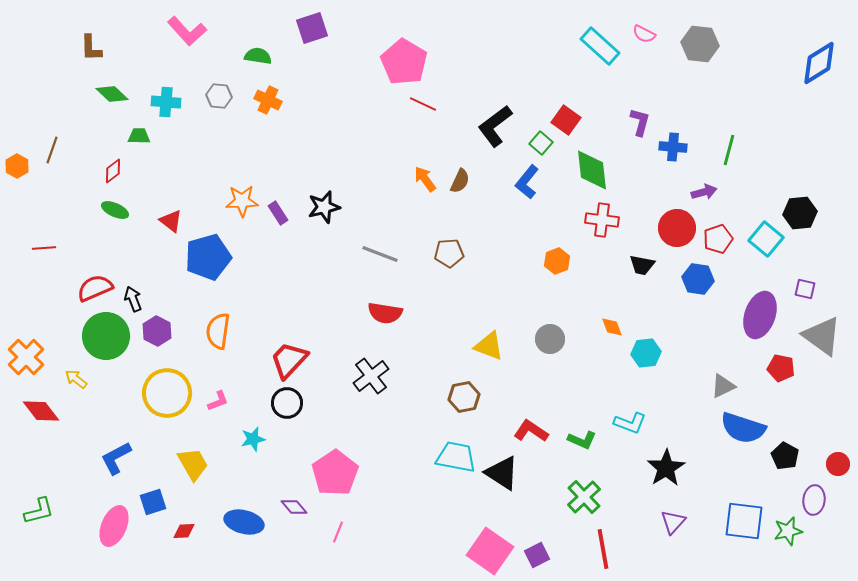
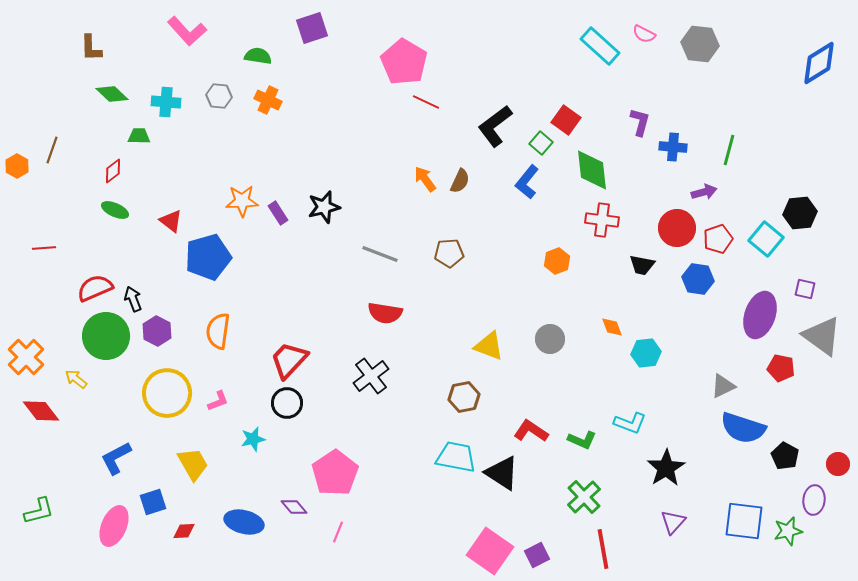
red line at (423, 104): moved 3 px right, 2 px up
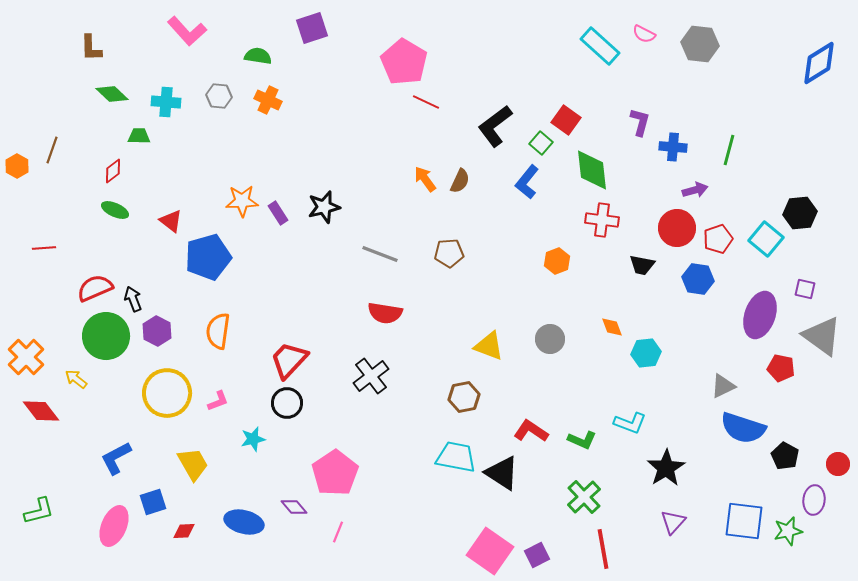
purple arrow at (704, 192): moved 9 px left, 2 px up
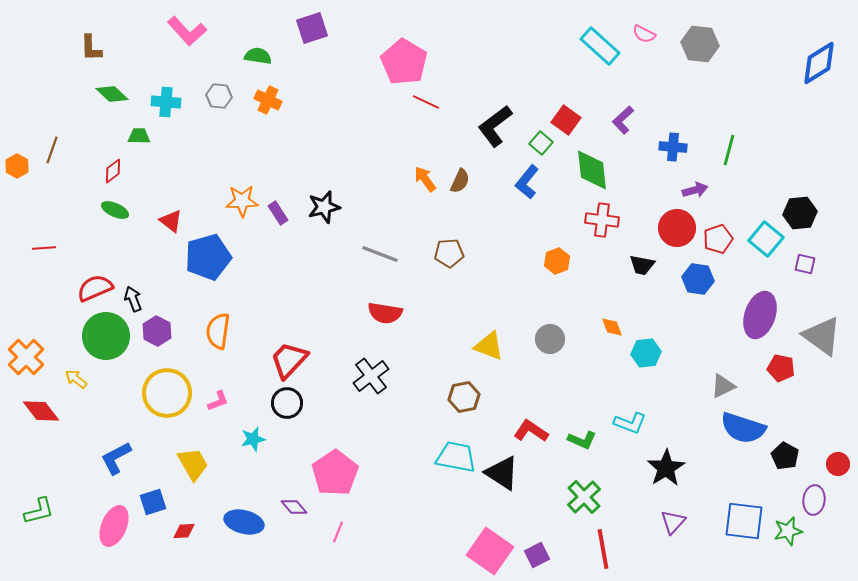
purple L-shape at (640, 122): moved 17 px left, 2 px up; rotated 148 degrees counterclockwise
purple square at (805, 289): moved 25 px up
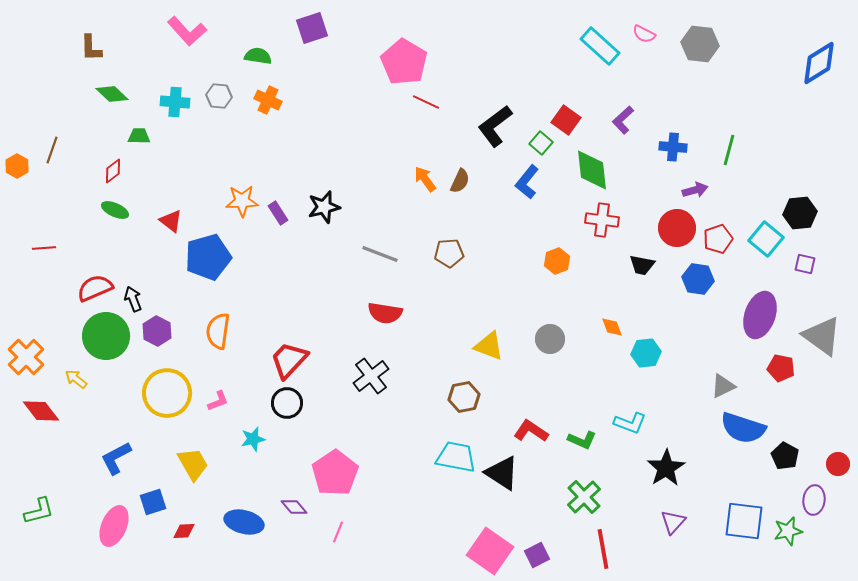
cyan cross at (166, 102): moved 9 px right
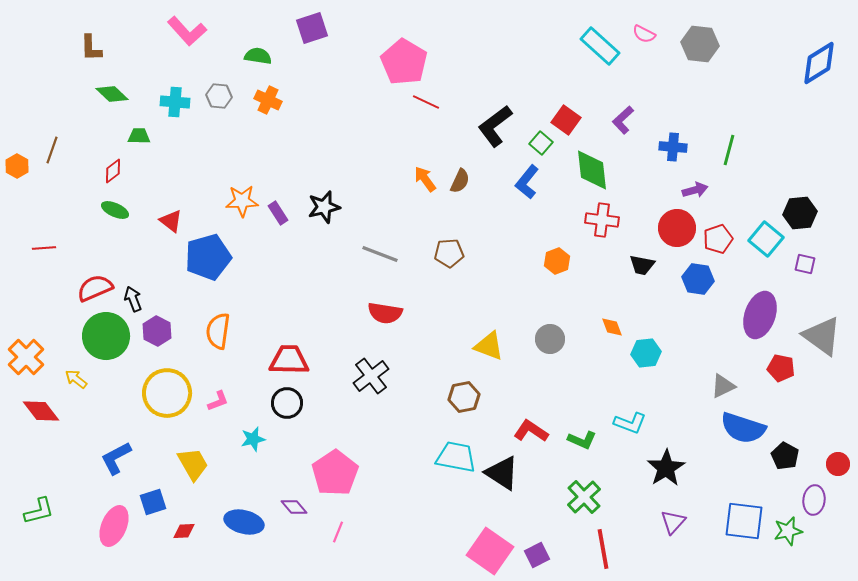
red trapezoid at (289, 360): rotated 48 degrees clockwise
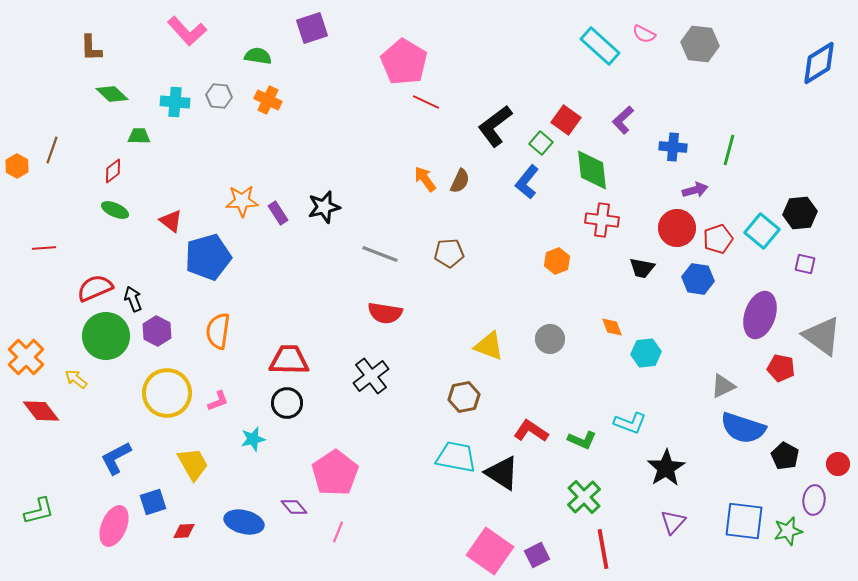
cyan square at (766, 239): moved 4 px left, 8 px up
black trapezoid at (642, 265): moved 3 px down
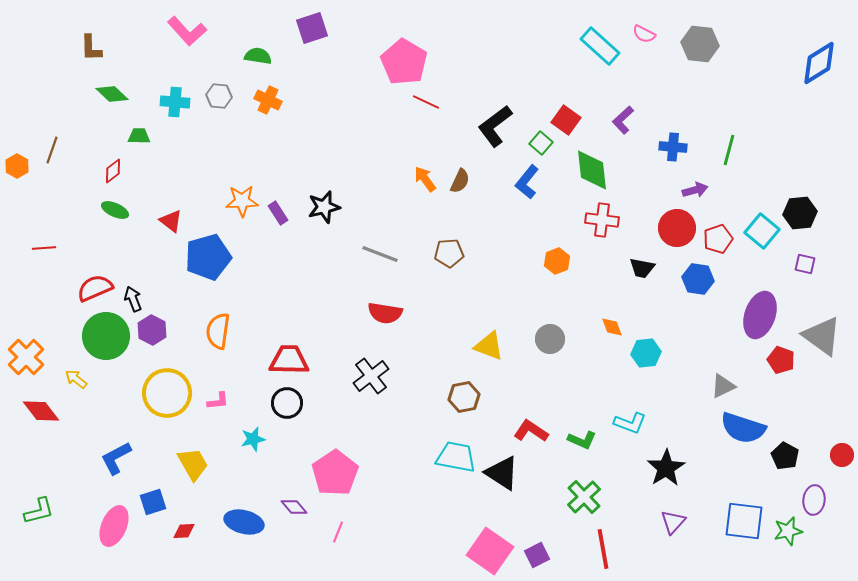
purple hexagon at (157, 331): moved 5 px left, 1 px up
red pentagon at (781, 368): moved 8 px up; rotated 8 degrees clockwise
pink L-shape at (218, 401): rotated 15 degrees clockwise
red circle at (838, 464): moved 4 px right, 9 px up
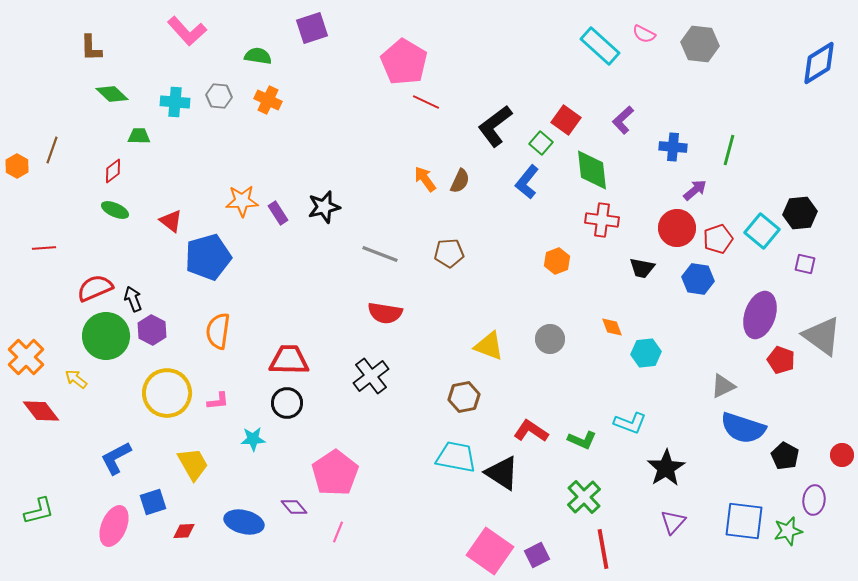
purple arrow at (695, 190): rotated 25 degrees counterclockwise
cyan star at (253, 439): rotated 10 degrees clockwise
